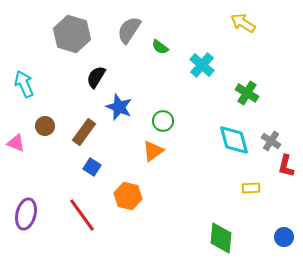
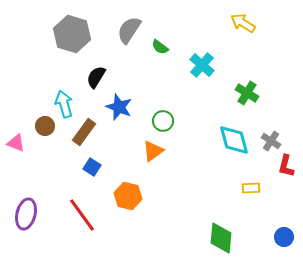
cyan arrow: moved 40 px right, 20 px down; rotated 8 degrees clockwise
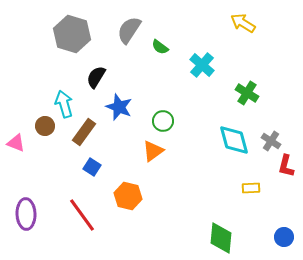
purple ellipse: rotated 16 degrees counterclockwise
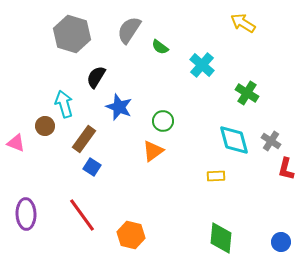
brown rectangle: moved 7 px down
red L-shape: moved 3 px down
yellow rectangle: moved 35 px left, 12 px up
orange hexagon: moved 3 px right, 39 px down
blue circle: moved 3 px left, 5 px down
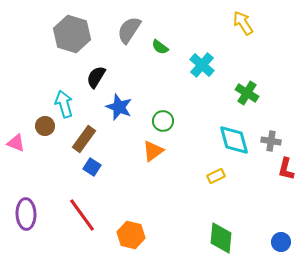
yellow arrow: rotated 25 degrees clockwise
gray cross: rotated 24 degrees counterclockwise
yellow rectangle: rotated 24 degrees counterclockwise
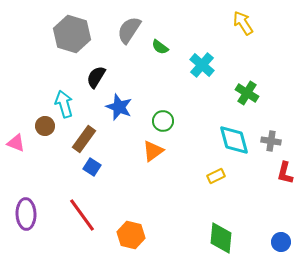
red L-shape: moved 1 px left, 4 px down
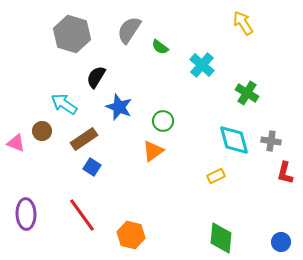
cyan arrow: rotated 40 degrees counterclockwise
brown circle: moved 3 px left, 5 px down
brown rectangle: rotated 20 degrees clockwise
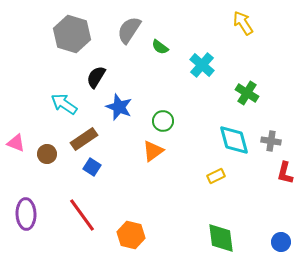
brown circle: moved 5 px right, 23 px down
green diamond: rotated 12 degrees counterclockwise
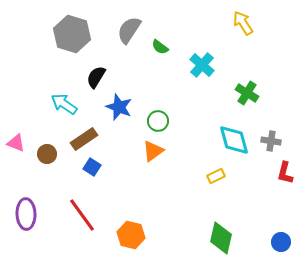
green circle: moved 5 px left
green diamond: rotated 20 degrees clockwise
